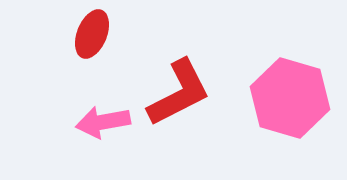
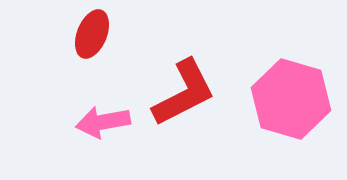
red L-shape: moved 5 px right
pink hexagon: moved 1 px right, 1 px down
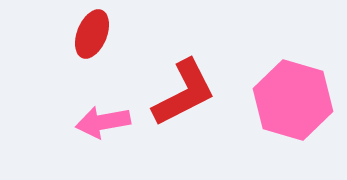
pink hexagon: moved 2 px right, 1 px down
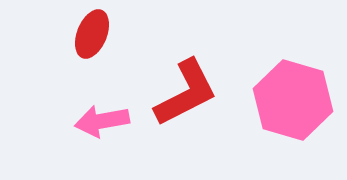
red L-shape: moved 2 px right
pink arrow: moved 1 px left, 1 px up
